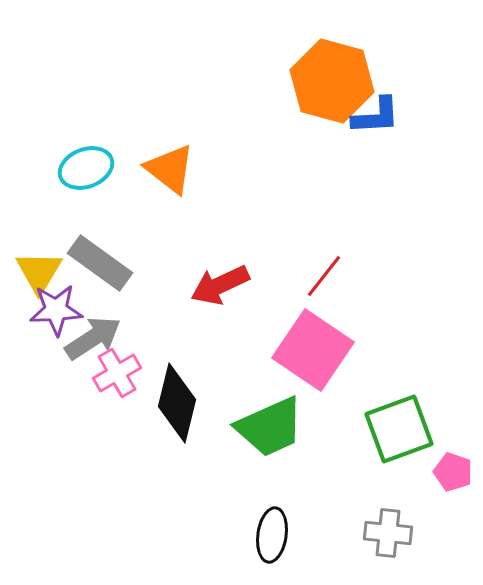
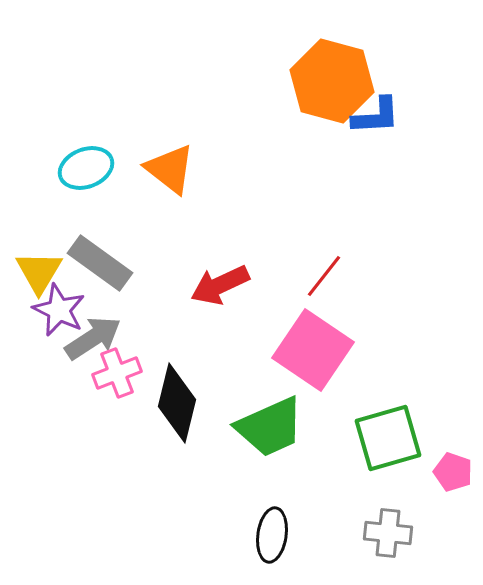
purple star: moved 3 px right; rotated 28 degrees clockwise
pink cross: rotated 9 degrees clockwise
green square: moved 11 px left, 9 px down; rotated 4 degrees clockwise
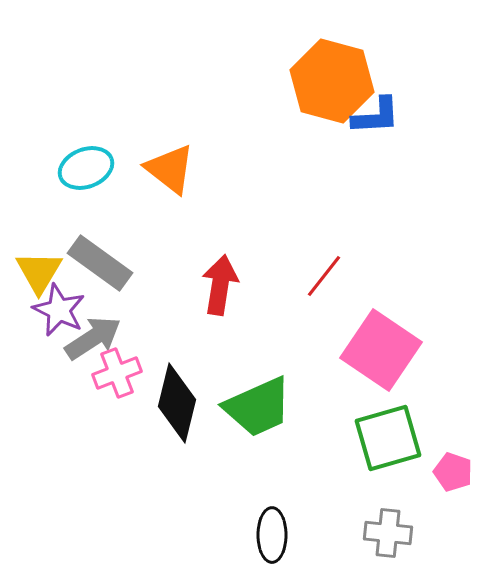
red arrow: rotated 124 degrees clockwise
pink square: moved 68 px right
green trapezoid: moved 12 px left, 20 px up
black ellipse: rotated 8 degrees counterclockwise
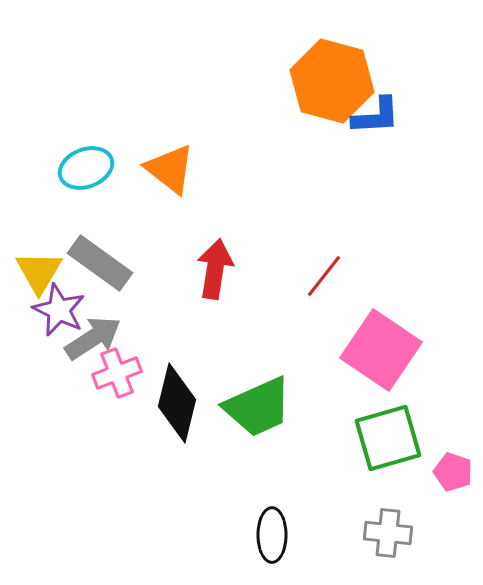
red arrow: moved 5 px left, 16 px up
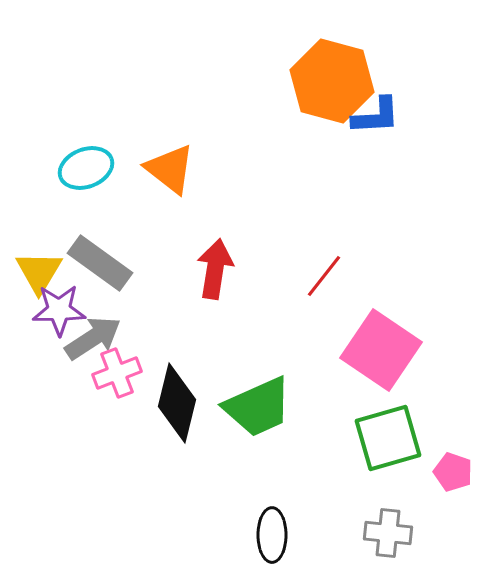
purple star: rotated 26 degrees counterclockwise
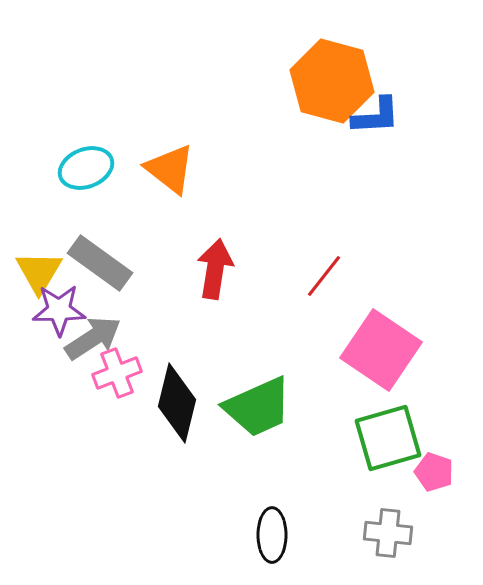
pink pentagon: moved 19 px left
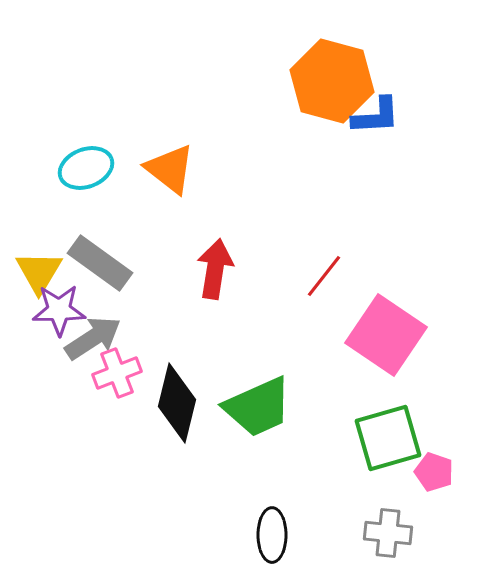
pink square: moved 5 px right, 15 px up
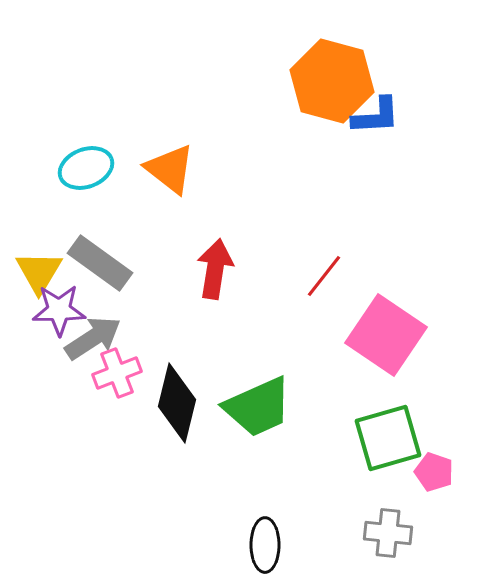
black ellipse: moved 7 px left, 10 px down
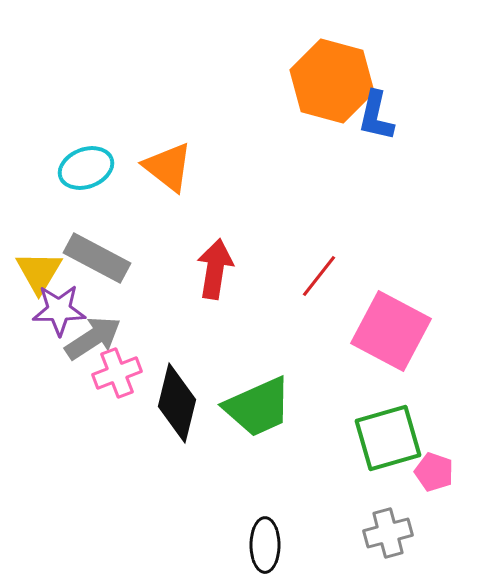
blue L-shape: rotated 106 degrees clockwise
orange triangle: moved 2 px left, 2 px up
gray rectangle: moved 3 px left, 5 px up; rotated 8 degrees counterclockwise
red line: moved 5 px left
pink square: moved 5 px right, 4 px up; rotated 6 degrees counterclockwise
gray cross: rotated 21 degrees counterclockwise
